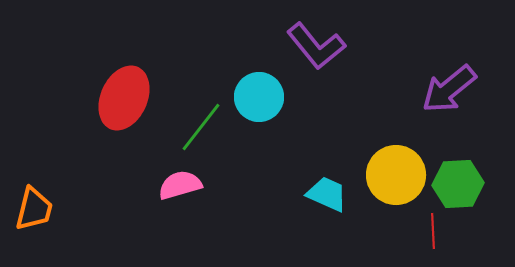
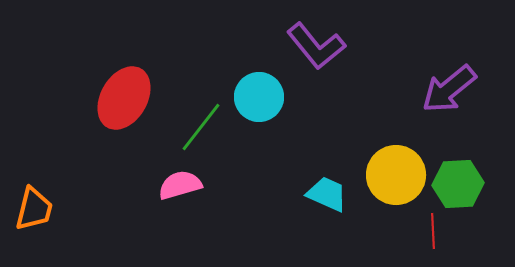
red ellipse: rotated 6 degrees clockwise
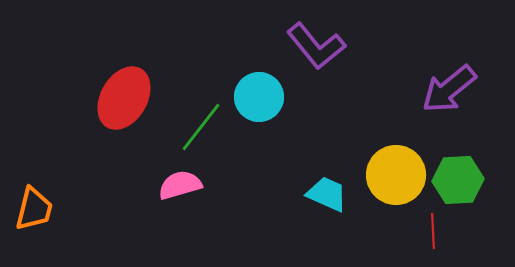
green hexagon: moved 4 px up
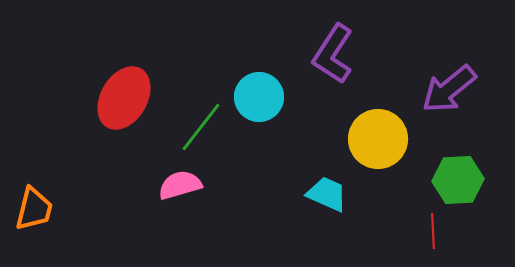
purple L-shape: moved 17 px right, 8 px down; rotated 72 degrees clockwise
yellow circle: moved 18 px left, 36 px up
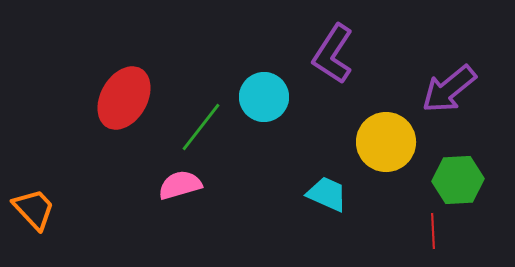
cyan circle: moved 5 px right
yellow circle: moved 8 px right, 3 px down
orange trapezoid: rotated 57 degrees counterclockwise
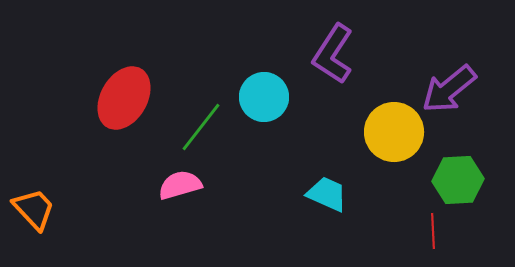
yellow circle: moved 8 px right, 10 px up
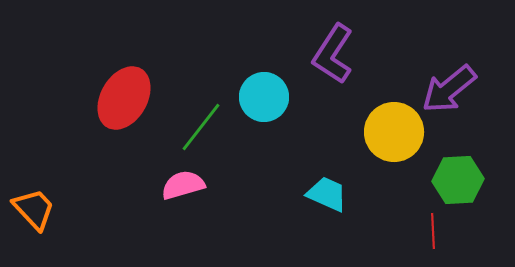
pink semicircle: moved 3 px right
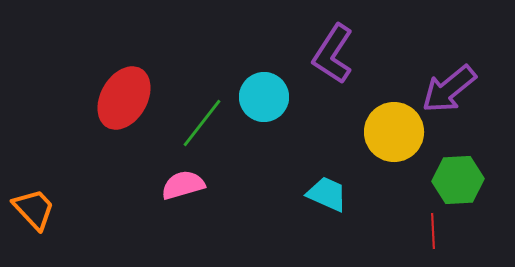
green line: moved 1 px right, 4 px up
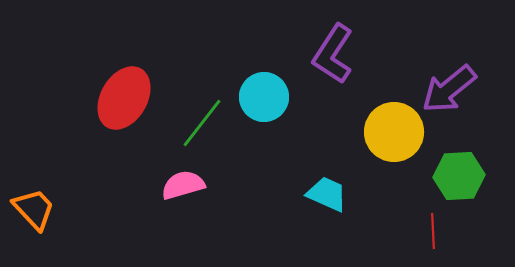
green hexagon: moved 1 px right, 4 px up
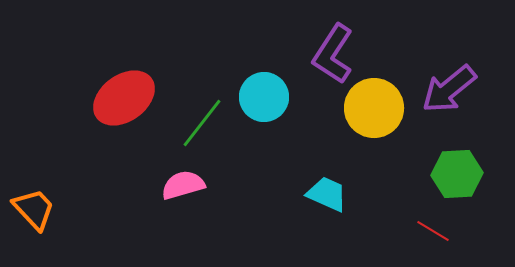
red ellipse: rotated 24 degrees clockwise
yellow circle: moved 20 px left, 24 px up
green hexagon: moved 2 px left, 2 px up
red line: rotated 56 degrees counterclockwise
